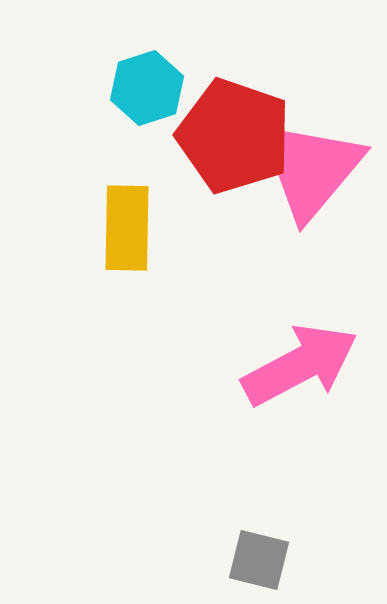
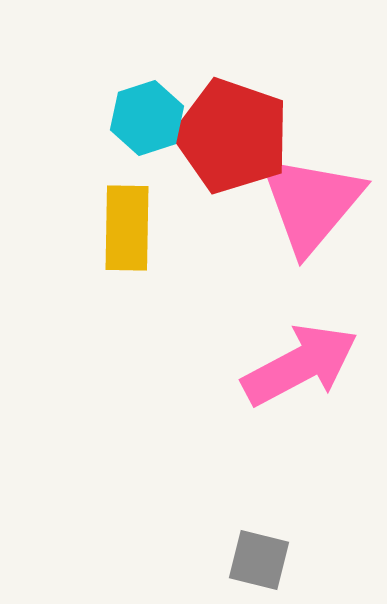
cyan hexagon: moved 30 px down
red pentagon: moved 2 px left
pink triangle: moved 34 px down
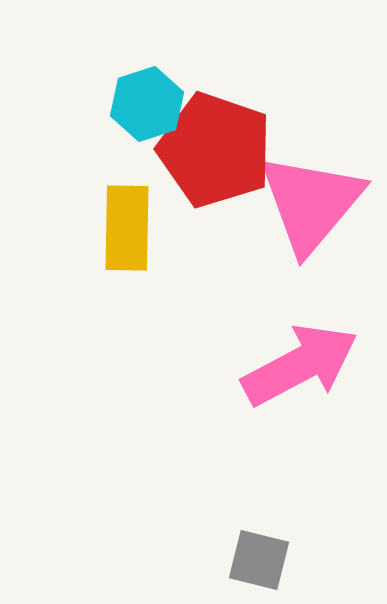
cyan hexagon: moved 14 px up
red pentagon: moved 17 px left, 14 px down
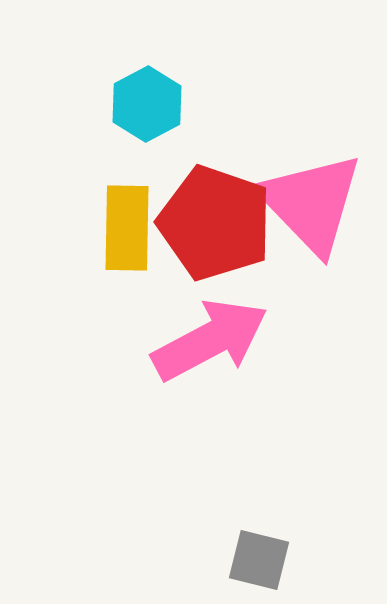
cyan hexagon: rotated 10 degrees counterclockwise
red pentagon: moved 73 px down
pink triangle: rotated 24 degrees counterclockwise
pink arrow: moved 90 px left, 25 px up
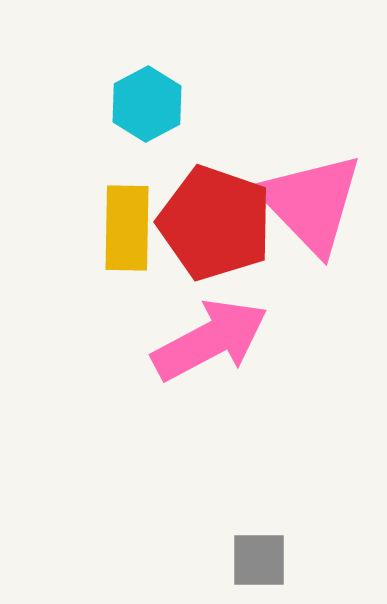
gray square: rotated 14 degrees counterclockwise
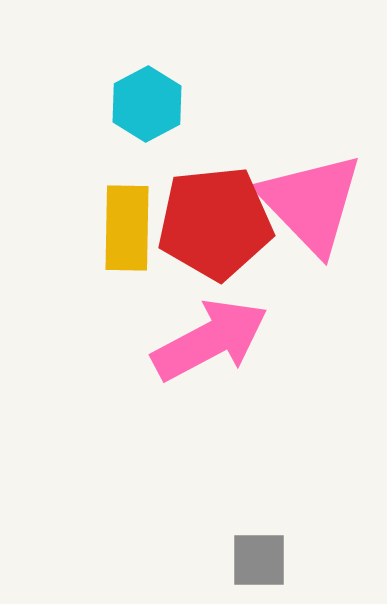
red pentagon: rotated 25 degrees counterclockwise
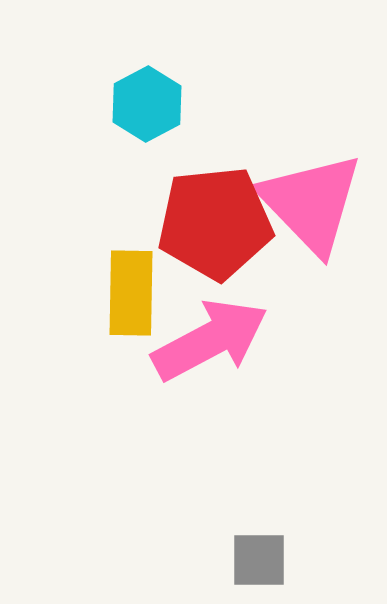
yellow rectangle: moved 4 px right, 65 px down
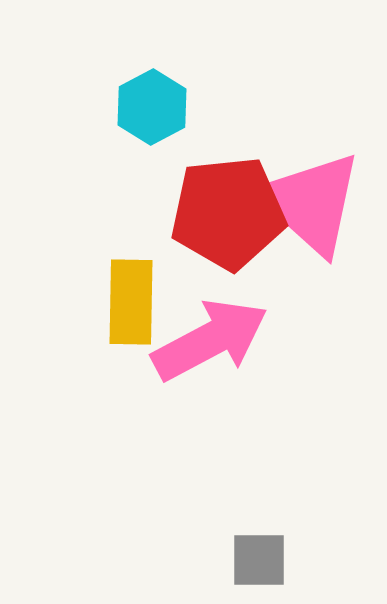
cyan hexagon: moved 5 px right, 3 px down
pink triangle: rotated 4 degrees counterclockwise
red pentagon: moved 13 px right, 10 px up
yellow rectangle: moved 9 px down
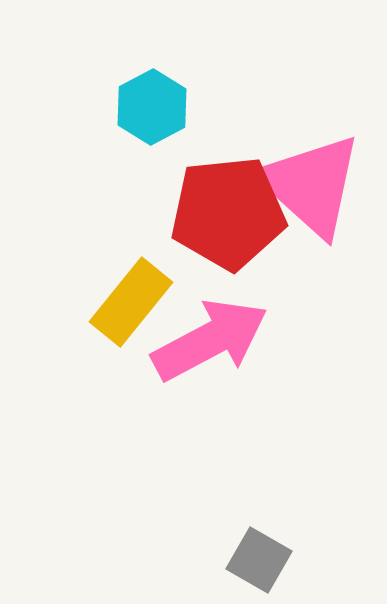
pink triangle: moved 18 px up
yellow rectangle: rotated 38 degrees clockwise
gray square: rotated 30 degrees clockwise
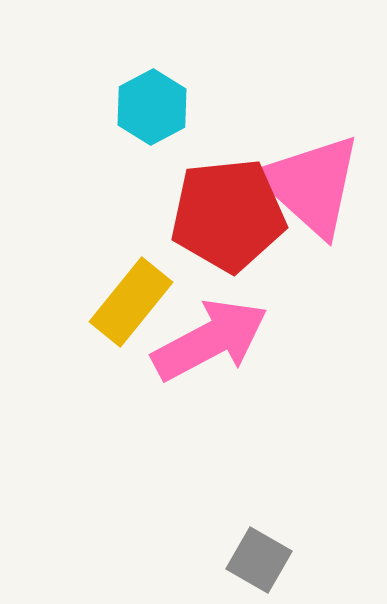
red pentagon: moved 2 px down
